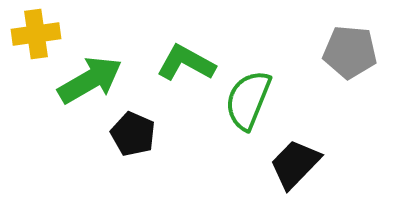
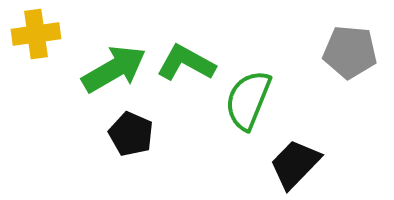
green arrow: moved 24 px right, 11 px up
black pentagon: moved 2 px left
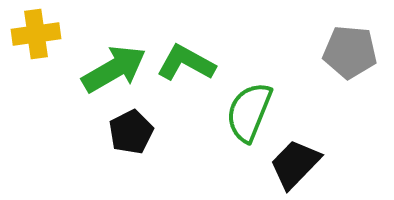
green semicircle: moved 1 px right, 12 px down
black pentagon: moved 2 px up; rotated 21 degrees clockwise
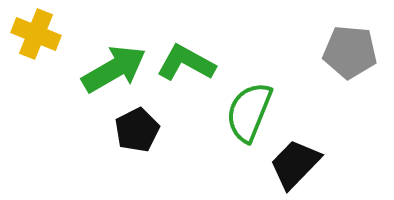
yellow cross: rotated 30 degrees clockwise
black pentagon: moved 6 px right, 2 px up
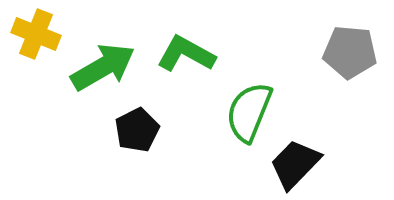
green L-shape: moved 9 px up
green arrow: moved 11 px left, 2 px up
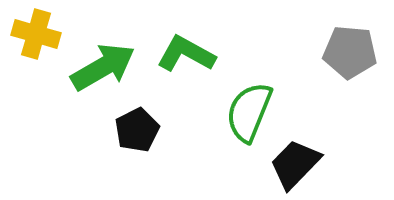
yellow cross: rotated 6 degrees counterclockwise
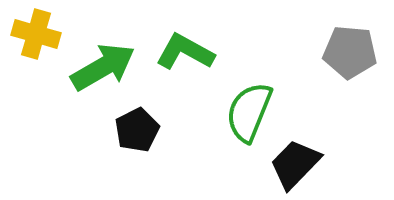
green L-shape: moved 1 px left, 2 px up
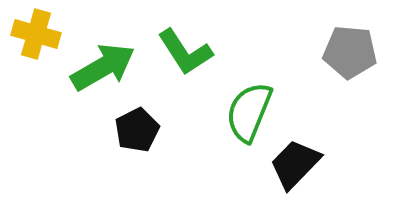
green L-shape: rotated 152 degrees counterclockwise
